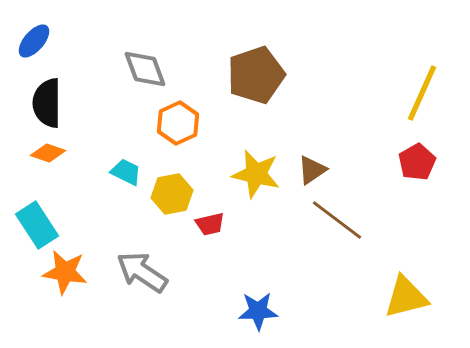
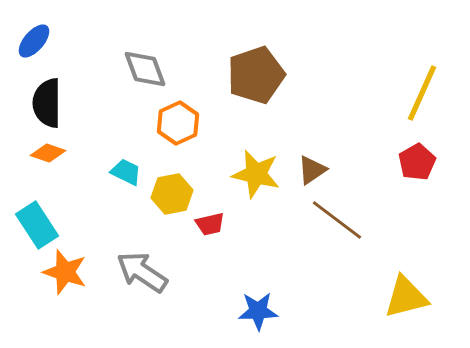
orange star: rotated 9 degrees clockwise
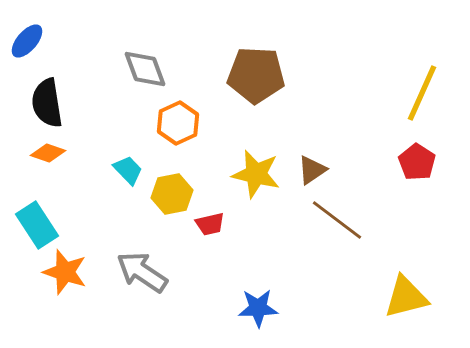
blue ellipse: moved 7 px left
brown pentagon: rotated 22 degrees clockwise
black semicircle: rotated 9 degrees counterclockwise
red pentagon: rotated 9 degrees counterclockwise
cyan trapezoid: moved 2 px right, 2 px up; rotated 20 degrees clockwise
blue star: moved 3 px up
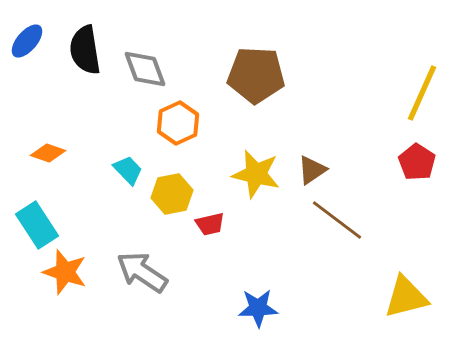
black semicircle: moved 38 px right, 53 px up
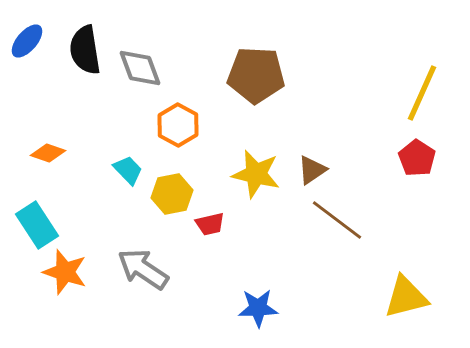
gray diamond: moved 5 px left, 1 px up
orange hexagon: moved 2 px down; rotated 6 degrees counterclockwise
red pentagon: moved 4 px up
gray arrow: moved 1 px right, 3 px up
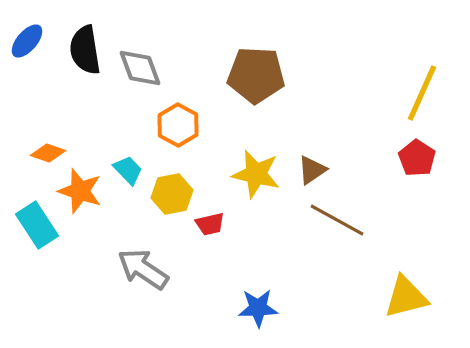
brown line: rotated 8 degrees counterclockwise
orange star: moved 15 px right, 81 px up
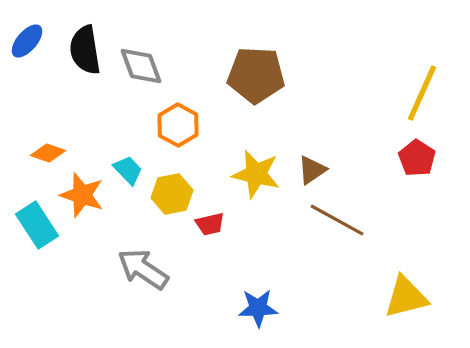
gray diamond: moved 1 px right, 2 px up
orange star: moved 2 px right, 4 px down
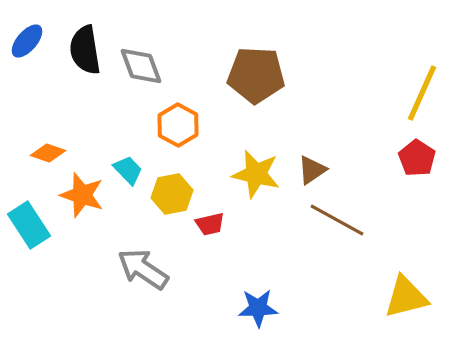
cyan rectangle: moved 8 px left
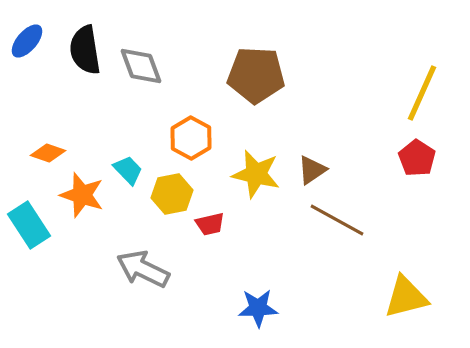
orange hexagon: moved 13 px right, 13 px down
gray arrow: rotated 8 degrees counterclockwise
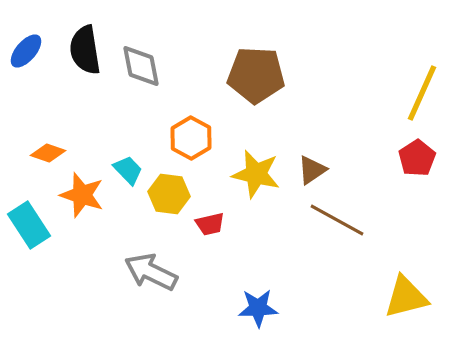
blue ellipse: moved 1 px left, 10 px down
gray diamond: rotated 9 degrees clockwise
red pentagon: rotated 6 degrees clockwise
yellow hexagon: moved 3 px left; rotated 18 degrees clockwise
gray arrow: moved 8 px right, 3 px down
